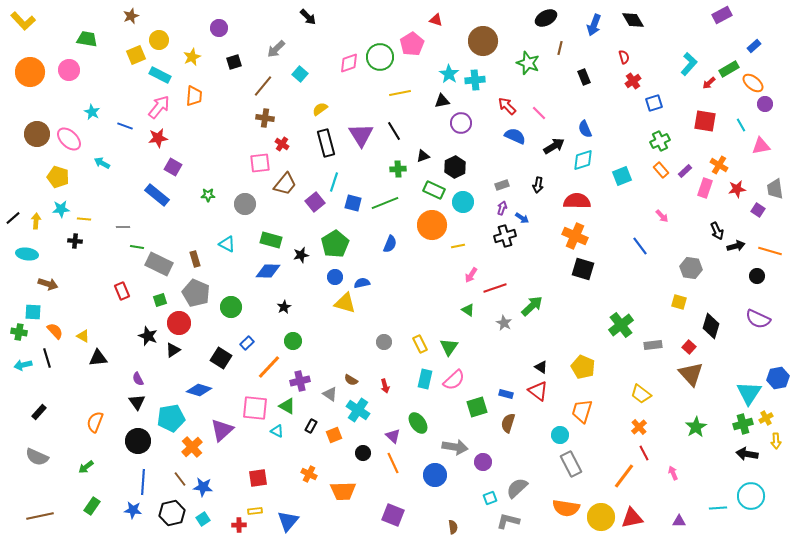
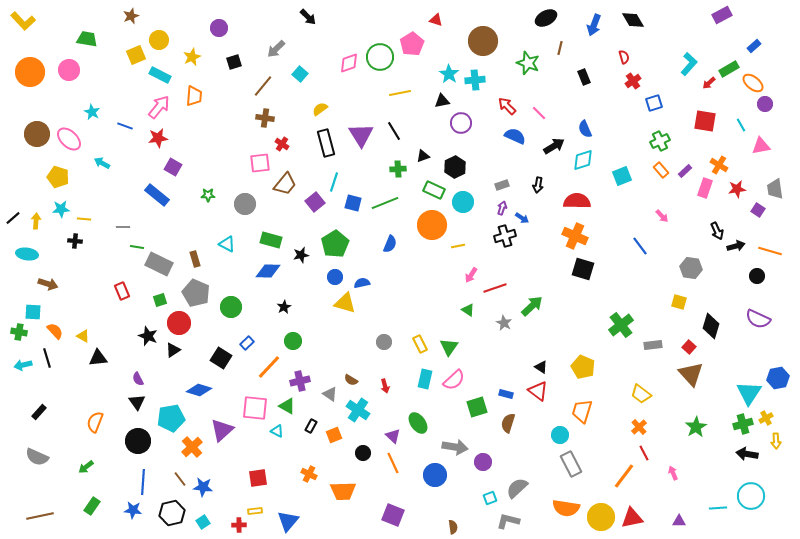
cyan square at (203, 519): moved 3 px down
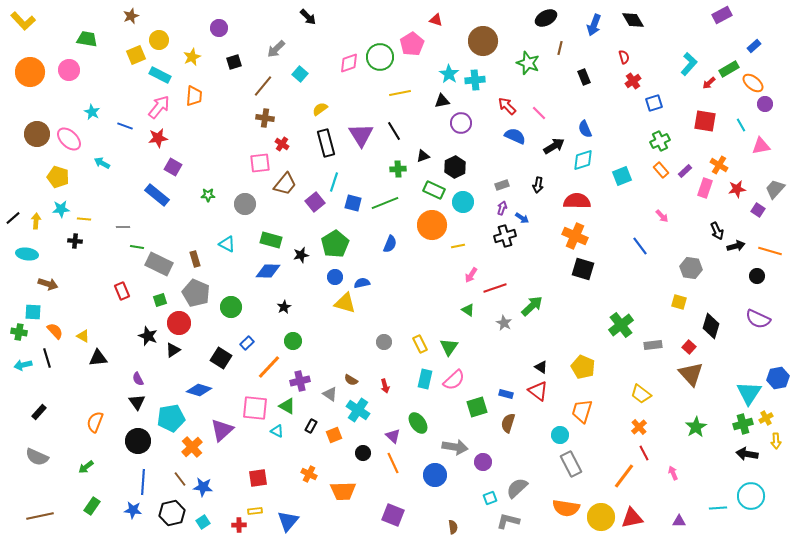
gray trapezoid at (775, 189): rotated 50 degrees clockwise
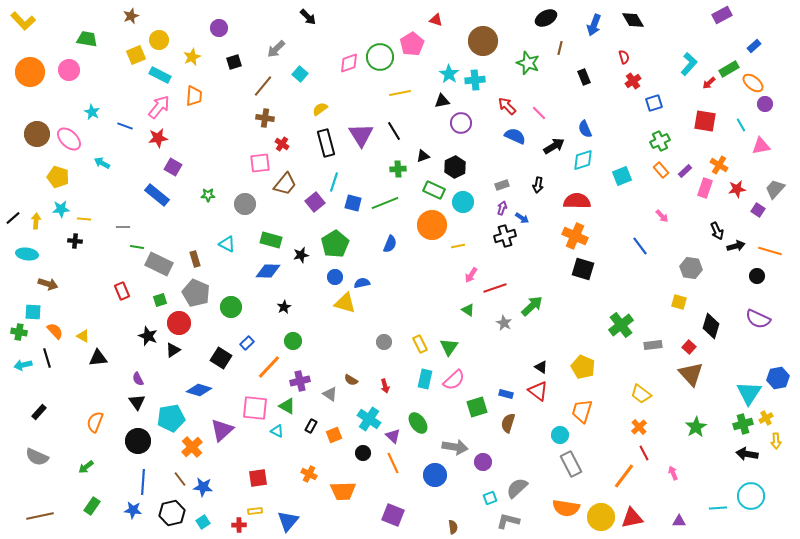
cyan cross at (358, 410): moved 11 px right, 9 px down
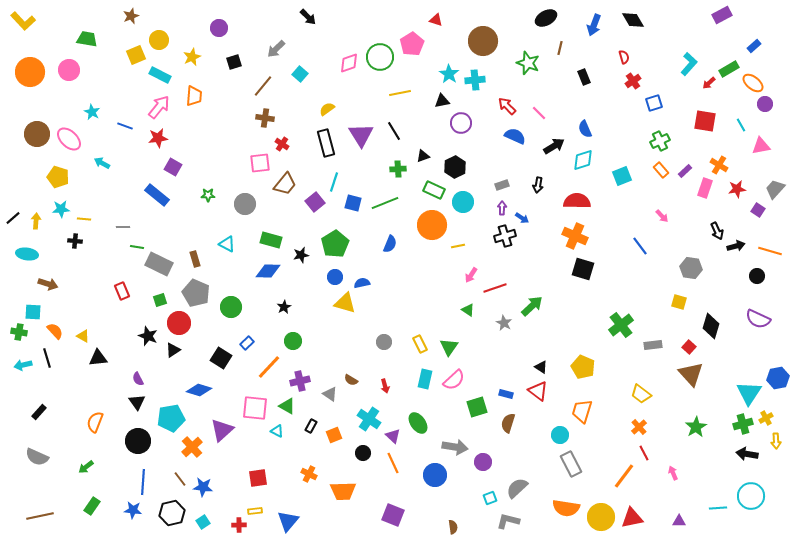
yellow semicircle at (320, 109): moved 7 px right
purple arrow at (502, 208): rotated 16 degrees counterclockwise
